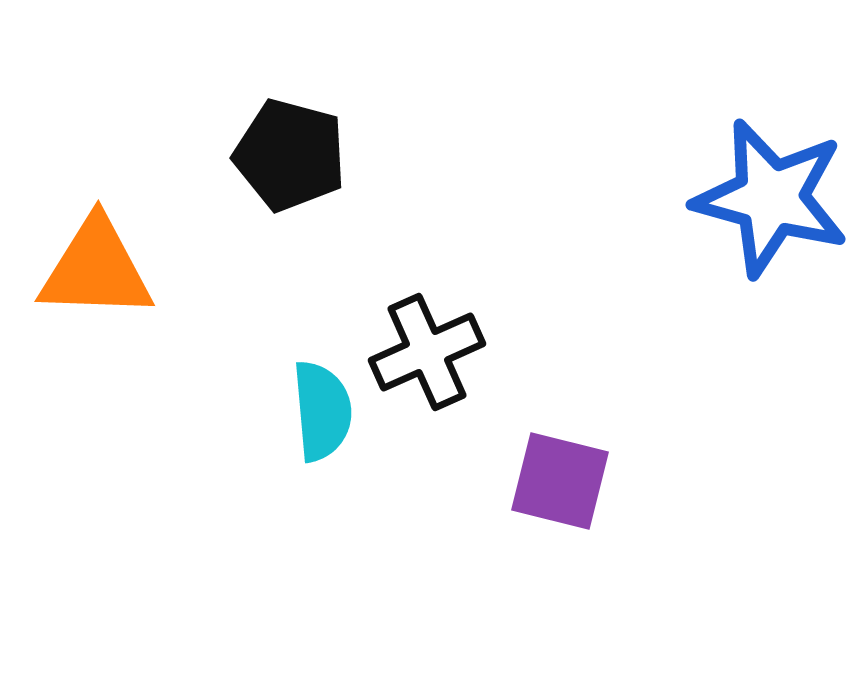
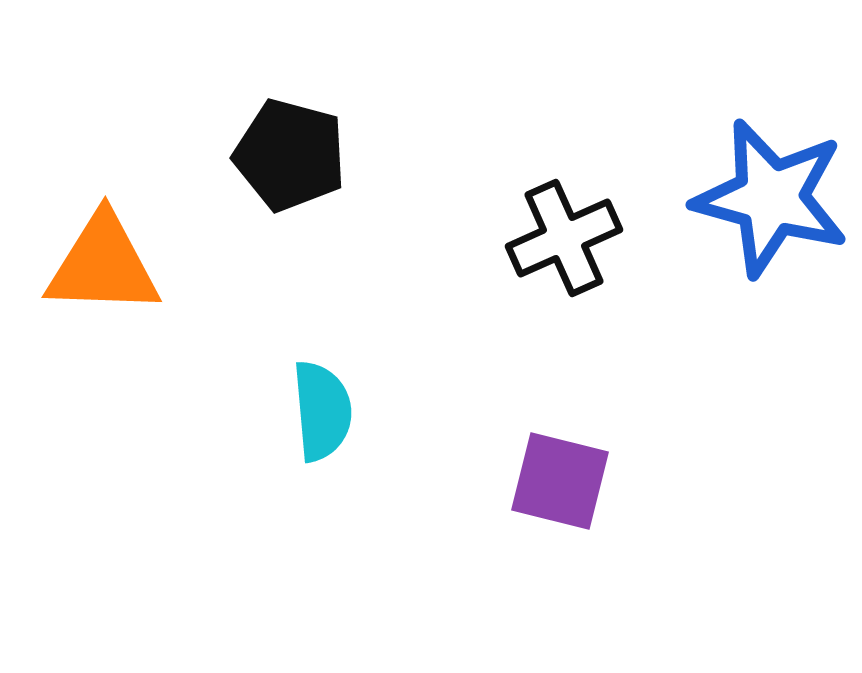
orange triangle: moved 7 px right, 4 px up
black cross: moved 137 px right, 114 px up
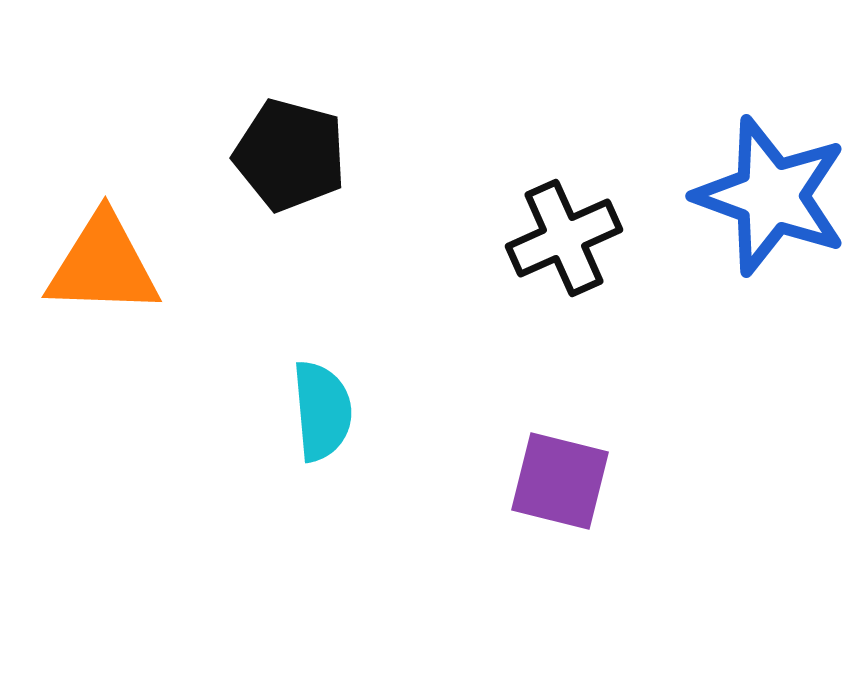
blue star: moved 2 px up; rotated 5 degrees clockwise
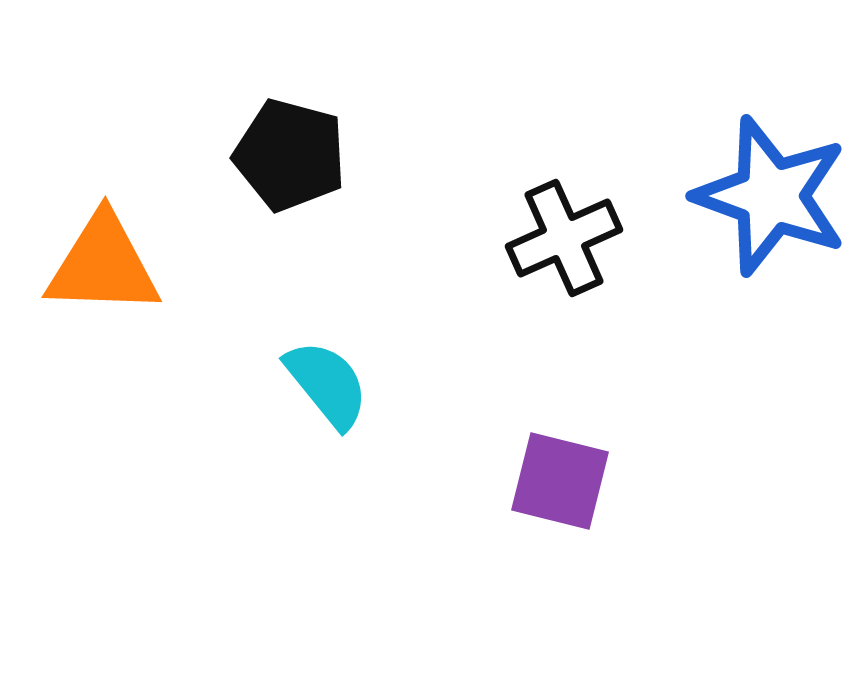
cyan semicircle: moved 5 px right, 27 px up; rotated 34 degrees counterclockwise
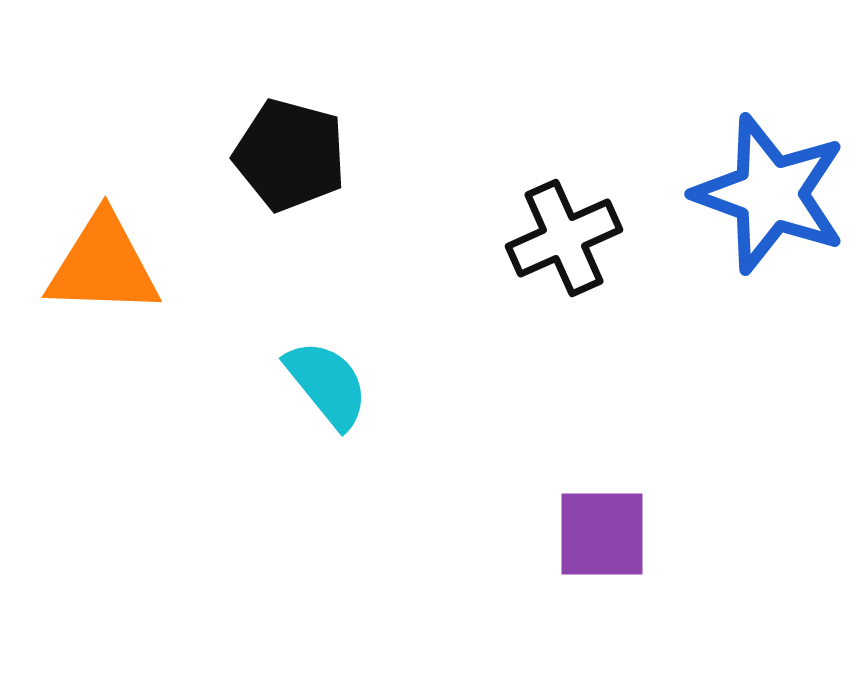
blue star: moved 1 px left, 2 px up
purple square: moved 42 px right, 53 px down; rotated 14 degrees counterclockwise
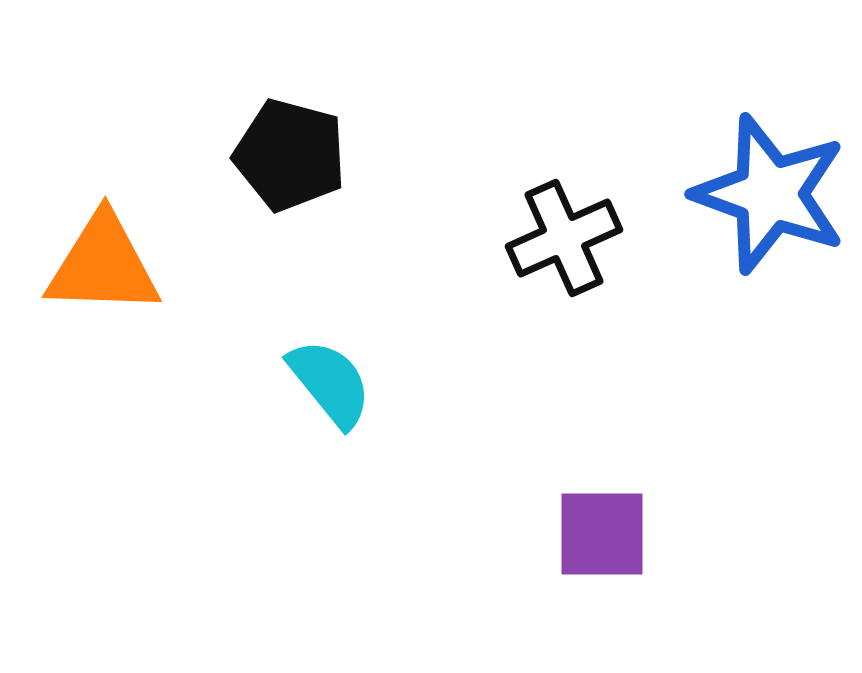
cyan semicircle: moved 3 px right, 1 px up
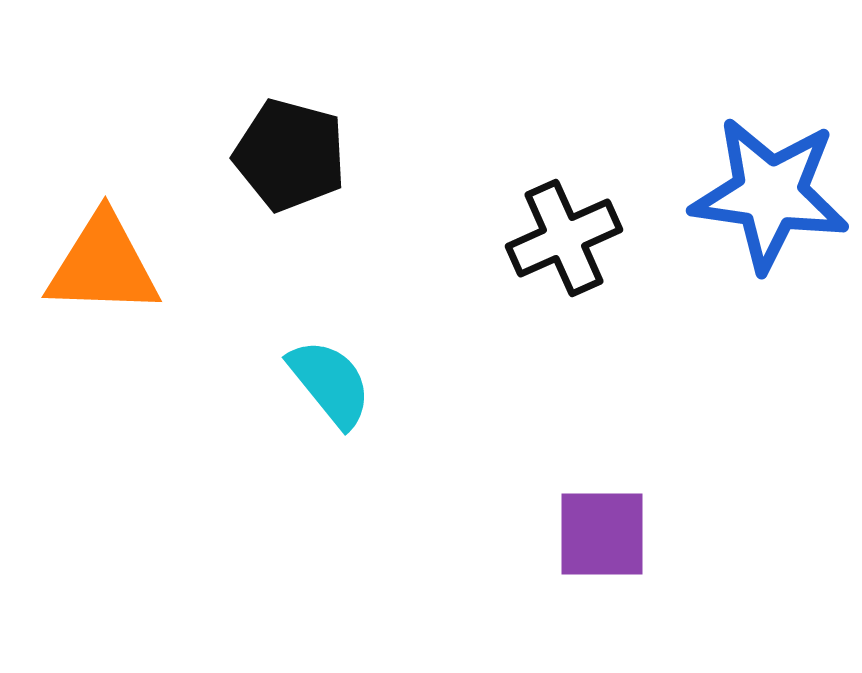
blue star: rotated 12 degrees counterclockwise
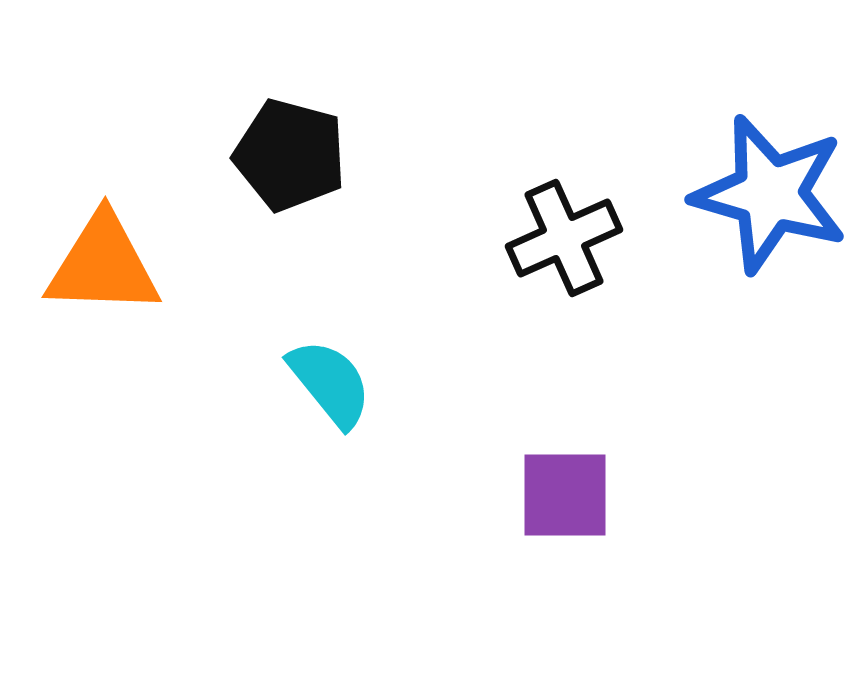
blue star: rotated 8 degrees clockwise
purple square: moved 37 px left, 39 px up
